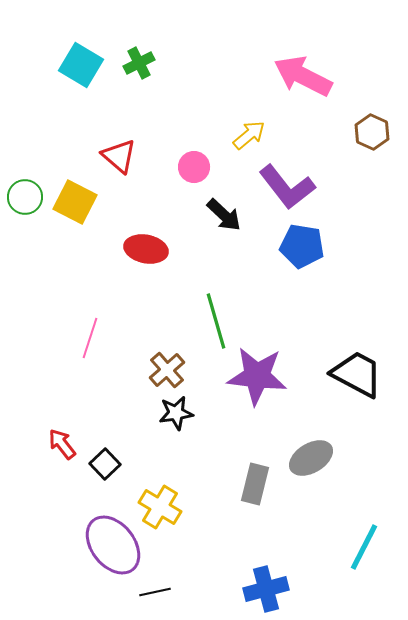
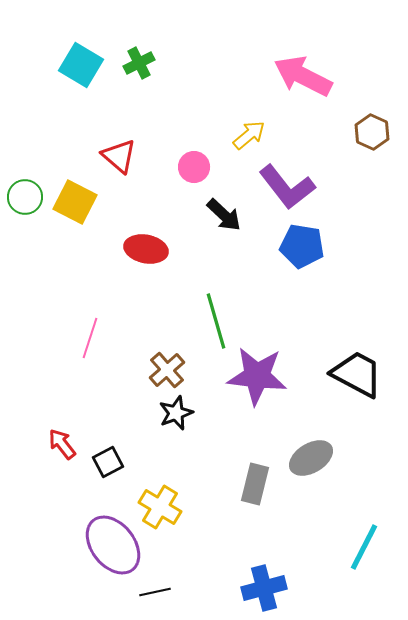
black star: rotated 12 degrees counterclockwise
black square: moved 3 px right, 2 px up; rotated 16 degrees clockwise
blue cross: moved 2 px left, 1 px up
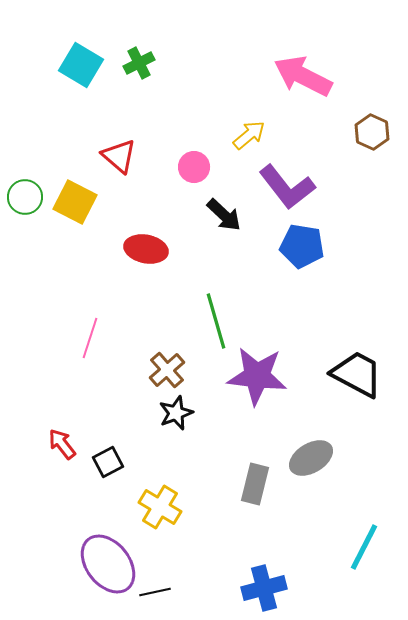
purple ellipse: moved 5 px left, 19 px down
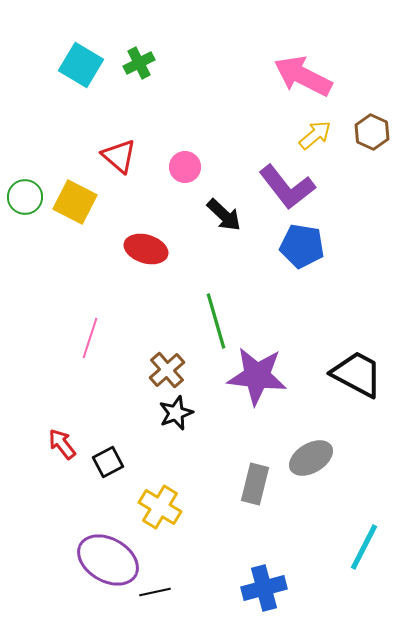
yellow arrow: moved 66 px right
pink circle: moved 9 px left
red ellipse: rotated 6 degrees clockwise
purple ellipse: moved 4 px up; rotated 22 degrees counterclockwise
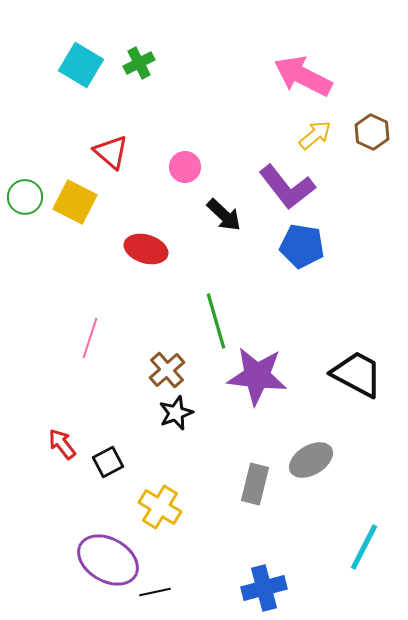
red triangle: moved 8 px left, 4 px up
gray ellipse: moved 2 px down
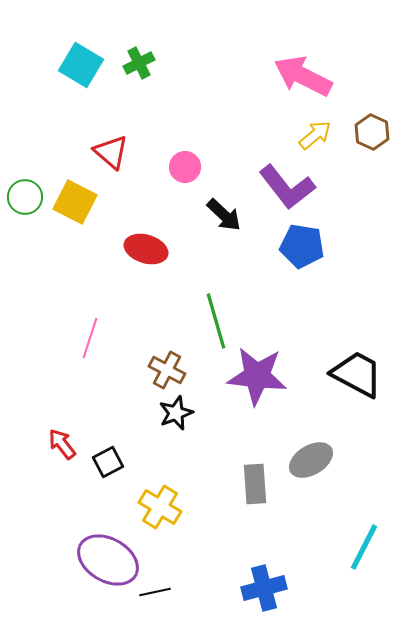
brown cross: rotated 21 degrees counterclockwise
gray rectangle: rotated 18 degrees counterclockwise
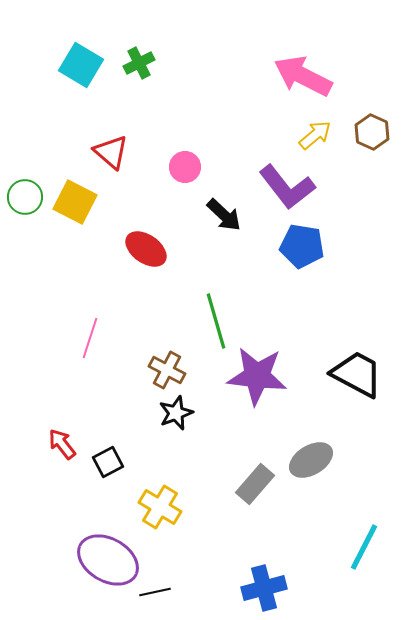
red ellipse: rotated 18 degrees clockwise
gray rectangle: rotated 45 degrees clockwise
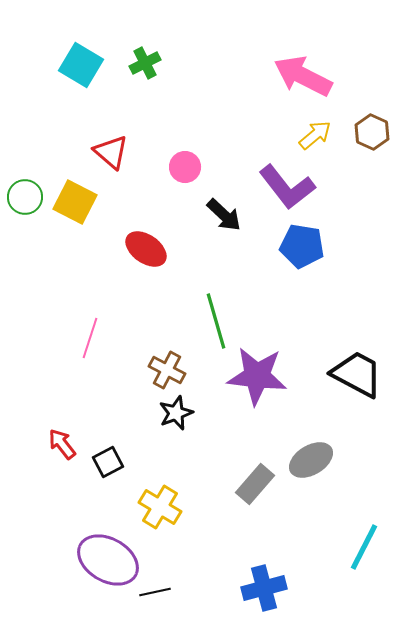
green cross: moved 6 px right
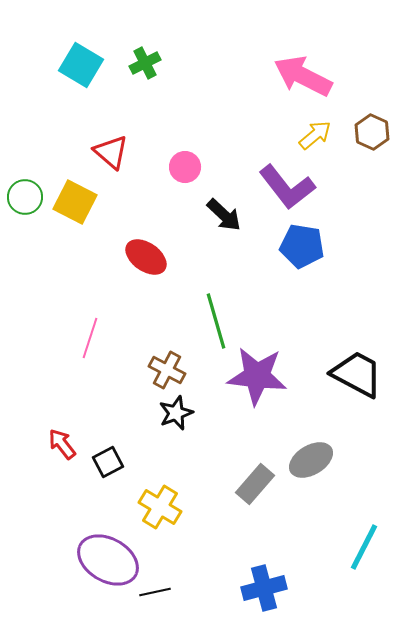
red ellipse: moved 8 px down
